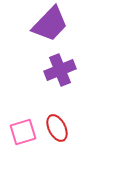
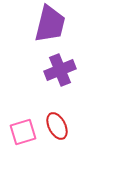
purple trapezoid: rotated 30 degrees counterclockwise
red ellipse: moved 2 px up
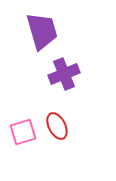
purple trapezoid: moved 8 px left, 7 px down; rotated 30 degrees counterclockwise
purple cross: moved 4 px right, 4 px down
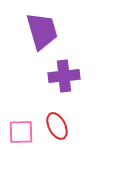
purple cross: moved 2 px down; rotated 16 degrees clockwise
pink square: moved 2 px left; rotated 16 degrees clockwise
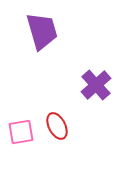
purple cross: moved 32 px right, 9 px down; rotated 36 degrees counterclockwise
pink square: rotated 8 degrees counterclockwise
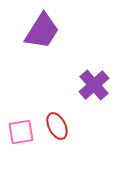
purple trapezoid: rotated 48 degrees clockwise
purple cross: moved 2 px left
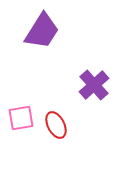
red ellipse: moved 1 px left, 1 px up
pink square: moved 14 px up
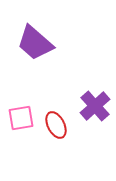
purple trapezoid: moved 7 px left, 12 px down; rotated 99 degrees clockwise
purple cross: moved 1 px right, 21 px down
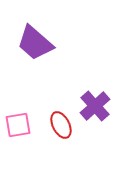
pink square: moved 3 px left, 7 px down
red ellipse: moved 5 px right
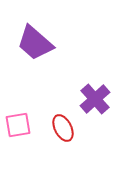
purple cross: moved 7 px up
red ellipse: moved 2 px right, 3 px down
